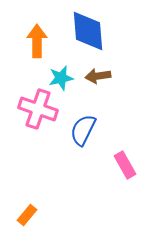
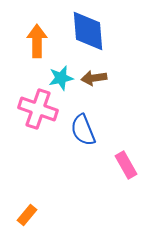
brown arrow: moved 4 px left, 2 px down
blue semicircle: rotated 48 degrees counterclockwise
pink rectangle: moved 1 px right
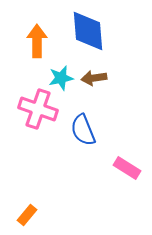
pink rectangle: moved 1 px right, 3 px down; rotated 28 degrees counterclockwise
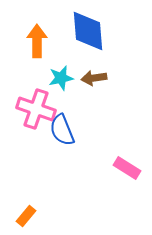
pink cross: moved 2 px left
blue semicircle: moved 21 px left
orange rectangle: moved 1 px left, 1 px down
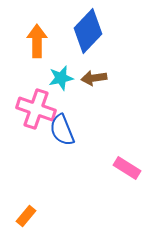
blue diamond: rotated 48 degrees clockwise
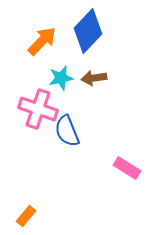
orange arrow: moved 5 px right; rotated 44 degrees clockwise
pink cross: moved 2 px right
blue semicircle: moved 5 px right, 1 px down
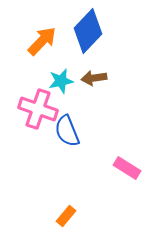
cyan star: moved 3 px down
orange rectangle: moved 40 px right
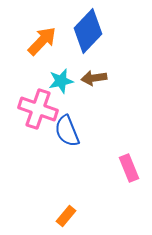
pink rectangle: moved 2 px right; rotated 36 degrees clockwise
